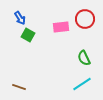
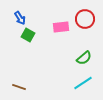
green semicircle: rotated 105 degrees counterclockwise
cyan line: moved 1 px right, 1 px up
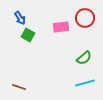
red circle: moved 1 px up
cyan line: moved 2 px right; rotated 18 degrees clockwise
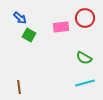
blue arrow: rotated 16 degrees counterclockwise
green square: moved 1 px right
green semicircle: rotated 70 degrees clockwise
brown line: rotated 64 degrees clockwise
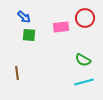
blue arrow: moved 4 px right, 1 px up
green square: rotated 24 degrees counterclockwise
green semicircle: moved 1 px left, 2 px down
cyan line: moved 1 px left, 1 px up
brown line: moved 2 px left, 14 px up
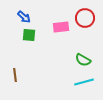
brown line: moved 2 px left, 2 px down
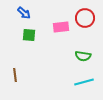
blue arrow: moved 4 px up
green semicircle: moved 4 px up; rotated 21 degrees counterclockwise
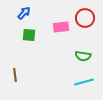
blue arrow: rotated 88 degrees counterclockwise
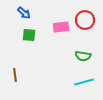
blue arrow: rotated 88 degrees clockwise
red circle: moved 2 px down
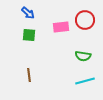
blue arrow: moved 4 px right
brown line: moved 14 px right
cyan line: moved 1 px right, 1 px up
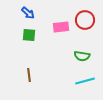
green semicircle: moved 1 px left
